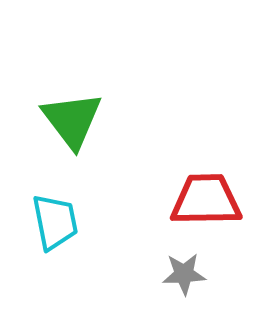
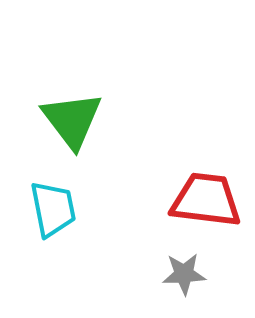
red trapezoid: rotated 8 degrees clockwise
cyan trapezoid: moved 2 px left, 13 px up
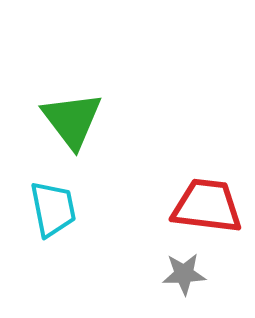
red trapezoid: moved 1 px right, 6 px down
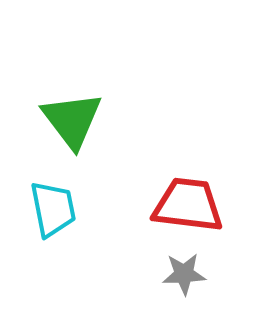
red trapezoid: moved 19 px left, 1 px up
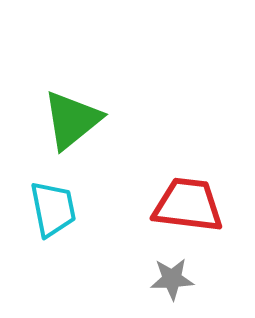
green triangle: rotated 28 degrees clockwise
gray star: moved 12 px left, 5 px down
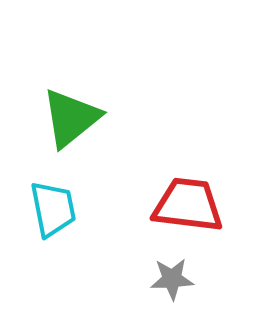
green triangle: moved 1 px left, 2 px up
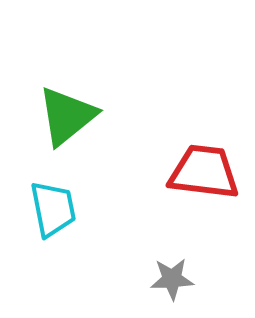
green triangle: moved 4 px left, 2 px up
red trapezoid: moved 16 px right, 33 px up
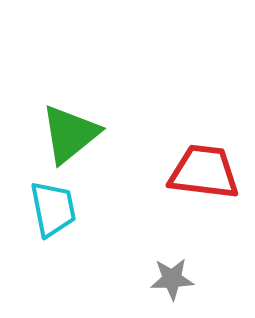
green triangle: moved 3 px right, 18 px down
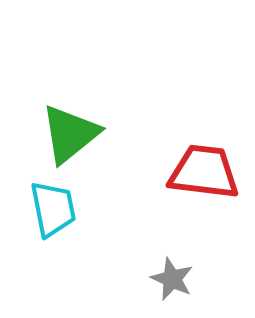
gray star: rotated 27 degrees clockwise
